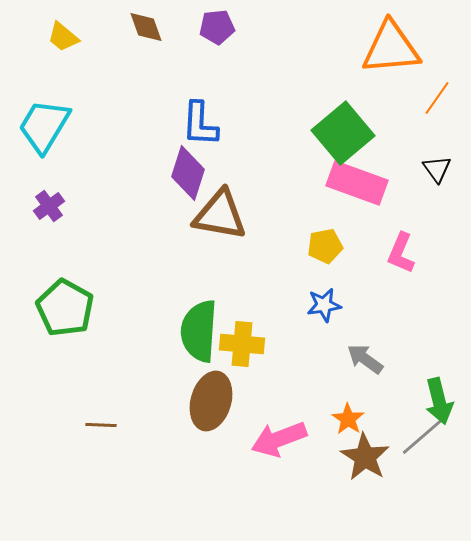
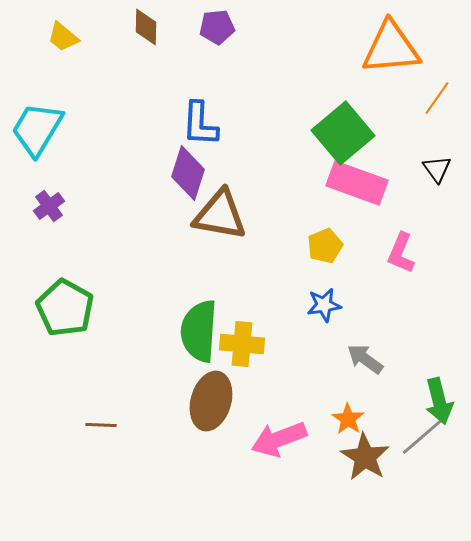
brown diamond: rotated 21 degrees clockwise
cyan trapezoid: moved 7 px left, 3 px down
yellow pentagon: rotated 12 degrees counterclockwise
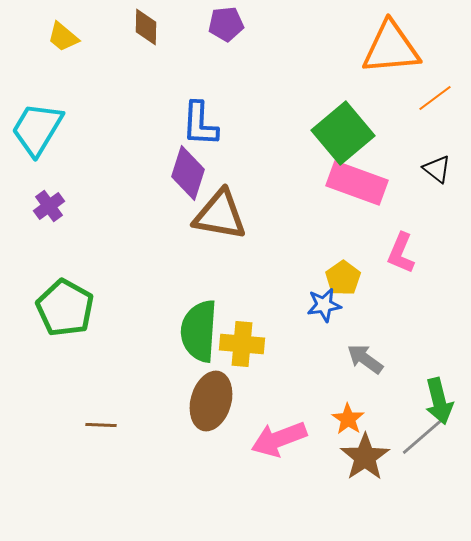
purple pentagon: moved 9 px right, 3 px up
orange line: moved 2 px left; rotated 18 degrees clockwise
black triangle: rotated 16 degrees counterclockwise
yellow pentagon: moved 18 px right, 32 px down; rotated 12 degrees counterclockwise
brown star: rotated 6 degrees clockwise
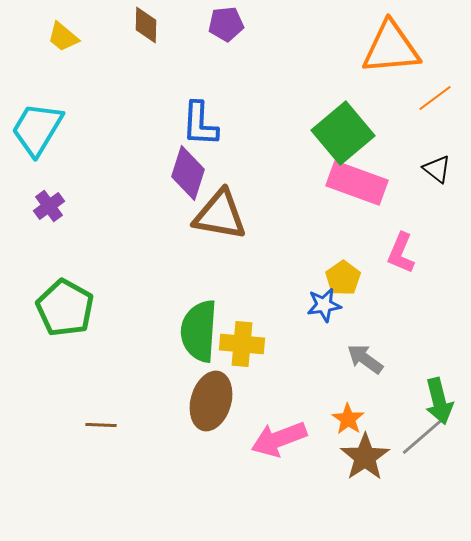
brown diamond: moved 2 px up
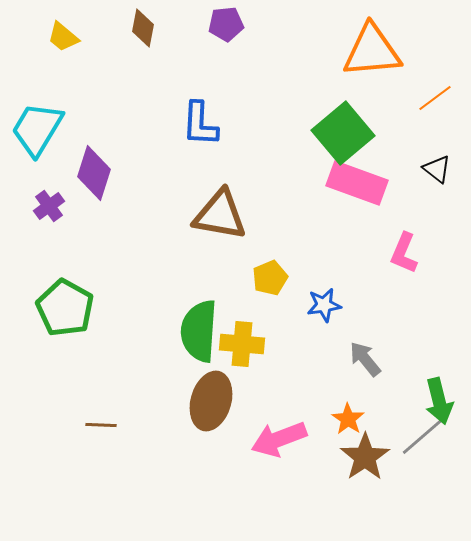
brown diamond: moved 3 px left, 3 px down; rotated 9 degrees clockwise
orange triangle: moved 19 px left, 3 px down
purple diamond: moved 94 px left
pink L-shape: moved 3 px right
yellow pentagon: moved 73 px left; rotated 12 degrees clockwise
gray arrow: rotated 15 degrees clockwise
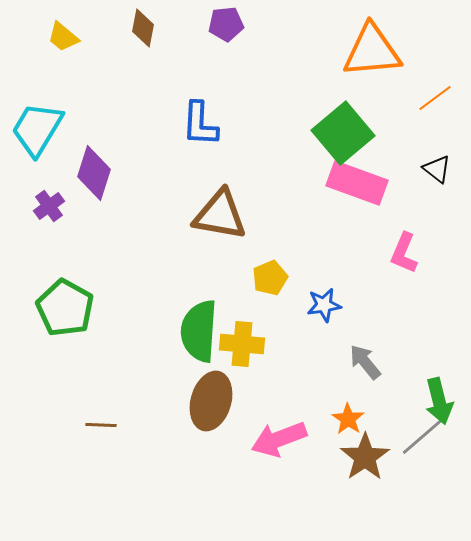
gray arrow: moved 3 px down
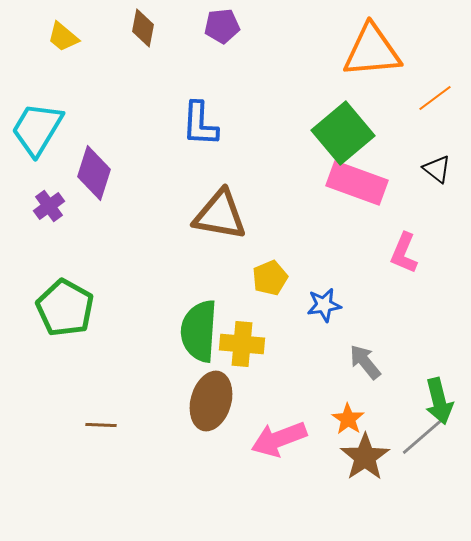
purple pentagon: moved 4 px left, 2 px down
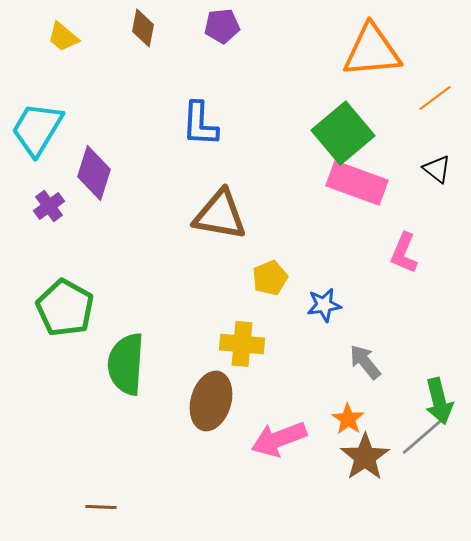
green semicircle: moved 73 px left, 33 px down
brown line: moved 82 px down
